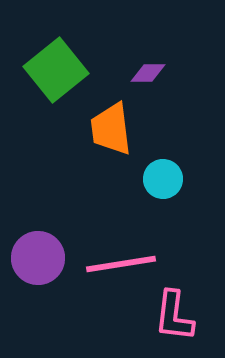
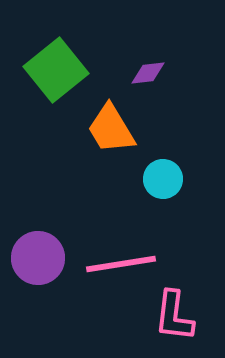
purple diamond: rotated 6 degrees counterclockwise
orange trapezoid: rotated 24 degrees counterclockwise
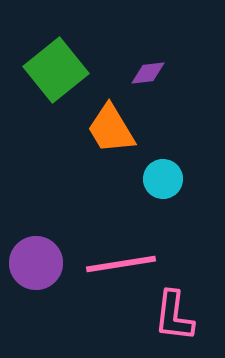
purple circle: moved 2 px left, 5 px down
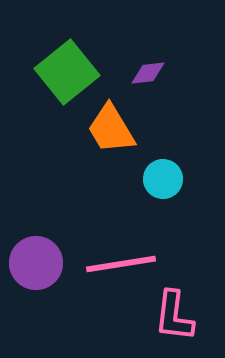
green square: moved 11 px right, 2 px down
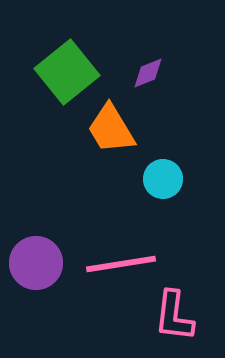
purple diamond: rotated 15 degrees counterclockwise
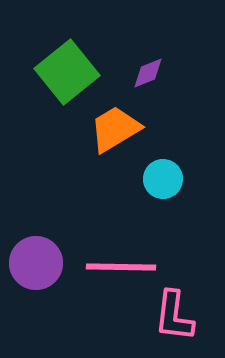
orange trapezoid: moved 4 px right; rotated 90 degrees clockwise
pink line: moved 3 px down; rotated 10 degrees clockwise
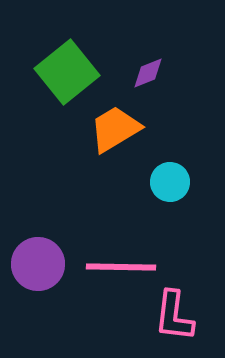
cyan circle: moved 7 px right, 3 px down
purple circle: moved 2 px right, 1 px down
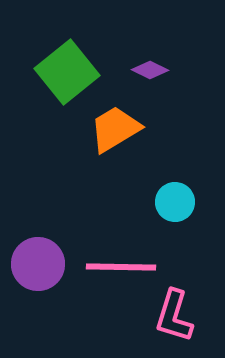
purple diamond: moved 2 px right, 3 px up; rotated 48 degrees clockwise
cyan circle: moved 5 px right, 20 px down
pink L-shape: rotated 10 degrees clockwise
